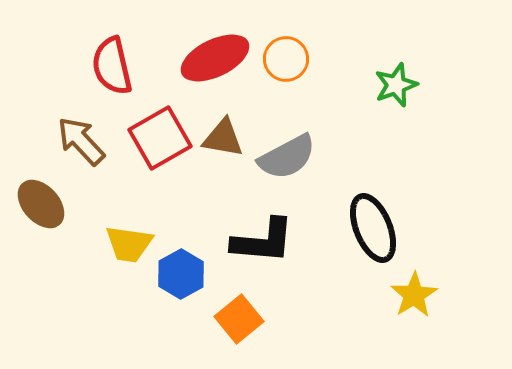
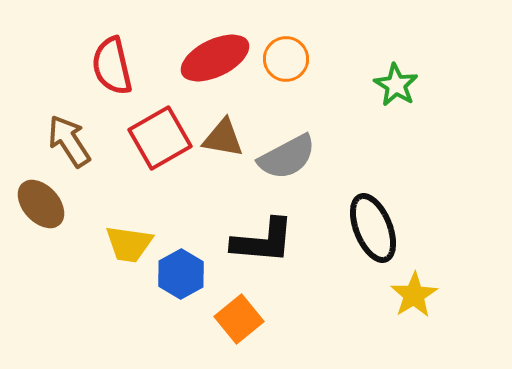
green star: rotated 21 degrees counterclockwise
brown arrow: moved 12 px left; rotated 10 degrees clockwise
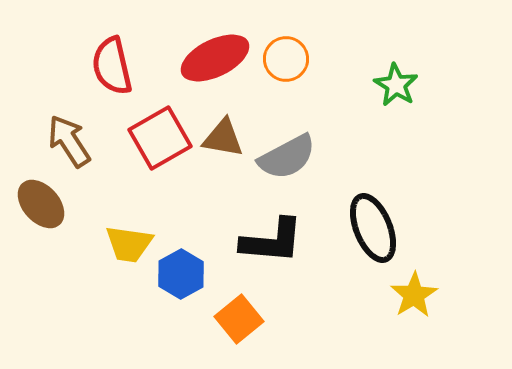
black L-shape: moved 9 px right
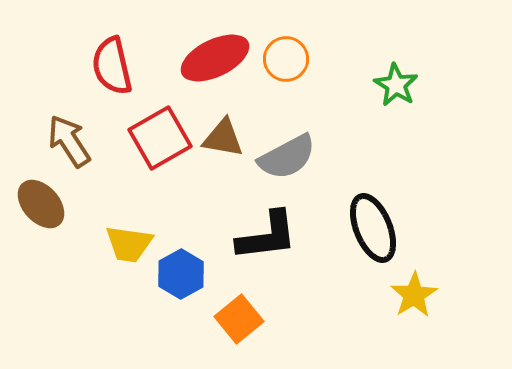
black L-shape: moved 5 px left, 5 px up; rotated 12 degrees counterclockwise
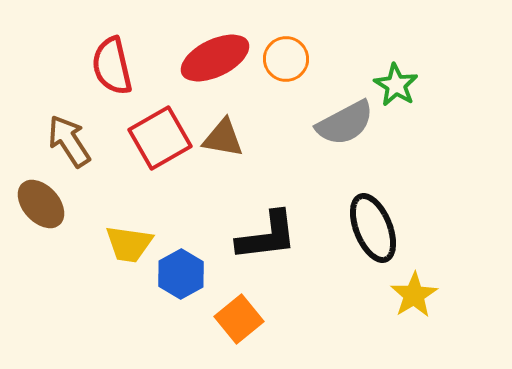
gray semicircle: moved 58 px right, 34 px up
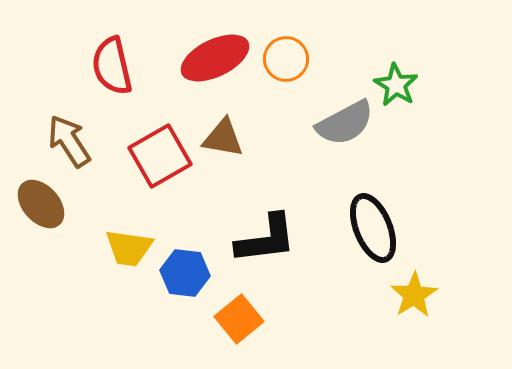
red square: moved 18 px down
black L-shape: moved 1 px left, 3 px down
yellow trapezoid: moved 4 px down
blue hexagon: moved 4 px right, 1 px up; rotated 24 degrees counterclockwise
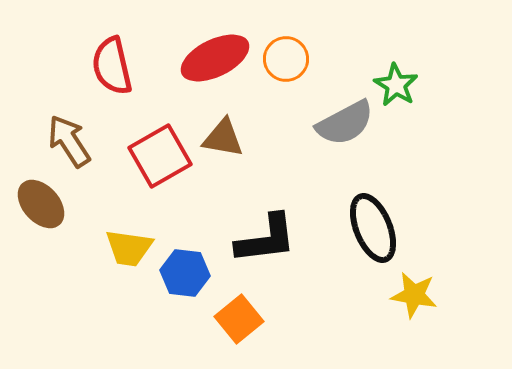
yellow star: rotated 30 degrees counterclockwise
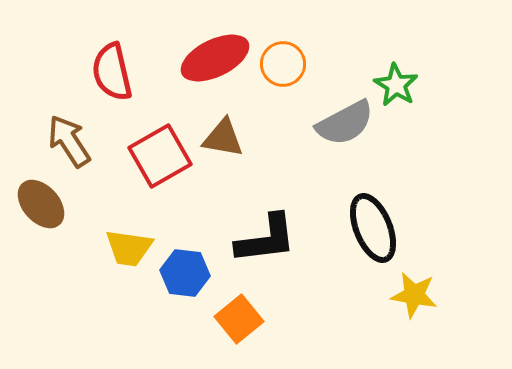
orange circle: moved 3 px left, 5 px down
red semicircle: moved 6 px down
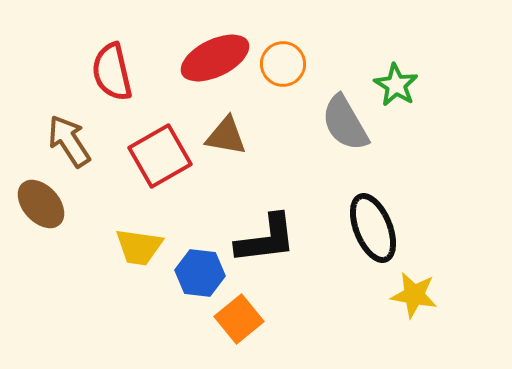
gray semicircle: rotated 88 degrees clockwise
brown triangle: moved 3 px right, 2 px up
yellow trapezoid: moved 10 px right, 1 px up
blue hexagon: moved 15 px right
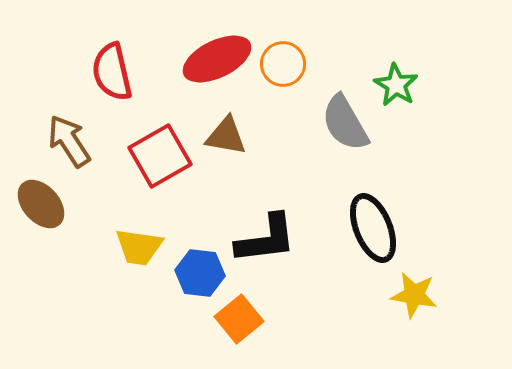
red ellipse: moved 2 px right, 1 px down
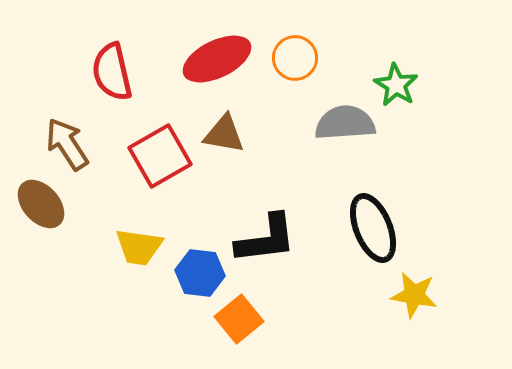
orange circle: moved 12 px right, 6 px up
gray semicircle: rotated 116 degrees clockwise
brown triangle: moved 2 px left, 2 px up
brown arrow: moved 2 px left, 3 px down
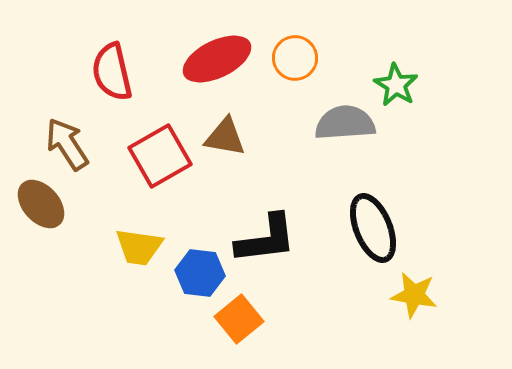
brown triangle: moved 1 px right, 3 px down
